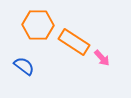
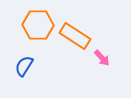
orange rectangle: moved 1 px right, 6 px up
blue semicircle: rotated 95 degrees counterclockwise
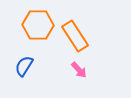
orange rectangle: rotated 24 degrees clockwise
pink arrow: moved 23 px left, 12 px down
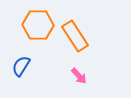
blue semicircle: moved 3 px left
pink arrow: moved 6 px down
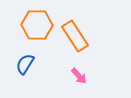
orange hexagon: moved 1 px left
blue semicircle: moved 4 px right, 2 px up
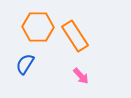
orange hexagon: moved 1 px right, 2 px down
pink arrow: moved 2 px right
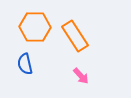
orange hexagon: moved 3 px left
blue semicircle: rotated 45 degrees counterclockwise
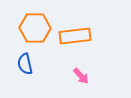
orange hexagon: moved 1 px down
orange rectangle: rotated 64 degrees counterclockwise
